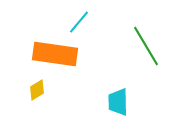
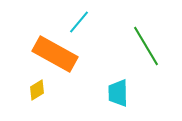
orange rectangle: rotated 21 degrees clockwise
cyan trapezoid: moved 9 px up
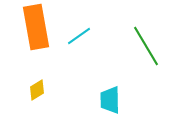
cyan line: moved 14 px down; rotated 15 degrees clockwise
orange rectangle: moved 19 px left, 27 px up; rotated 51 degrees clockwise
cyan trapezoid: moved 8 px left, 7 px down
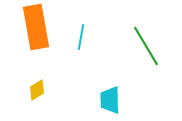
cyan line: moved 2 px right, 1 px down; rotated 45 degrees counterclockwise
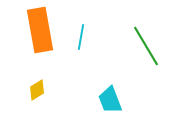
orange rectangle: moved 4 px right, 3 px down
cyan trapezoid: rotated 20 degrees counterclockwise
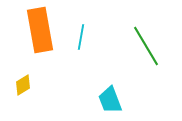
yellow diamond: moved 14 px left, 5 px up
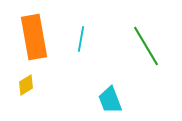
orange rectangle: moved 6 px left, 7 px down
cyan line: moved 2 px down
yellow diamond: moved 3 px right
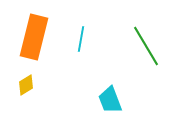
orange rectangle: rotated 24 degrees clockwise
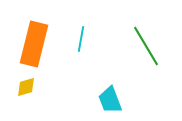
orange rectangle: moved 7 px down
yellow diamond: moved 2 px down; rotated 15 degrees clockwise
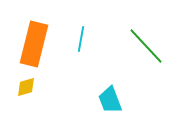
green line: rotated 12 degrees counterclockwise
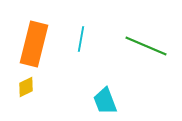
green line: rotated 24 degrees counterclockwise
yellow diamond: rotated 10 degrees counterclockwise
cyan trapezoid: moved 5 px left, 1 px down
